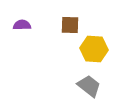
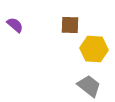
purple semicircle: moved 7 px left; rotated 42 degrees clockwise
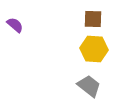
brown square: moved 23 px right, 6 px up
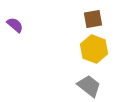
brown square: rotated 12 degrees counterclockwise
yellow hexagon: rotated 16 degrees clockwise
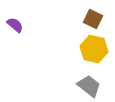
brown square: rotated 36 degrees clockwise
yellow hexagon: rotated 8 degrees counterclockwise
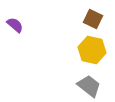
yellow hexagon: moved 2 px left, 1 px down
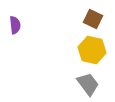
purple semicircle: rotated 42 degrees clockwise
gray trapezoid: moved 1 px left, 2 px up; rotated 15 degrees clockwise
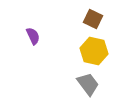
purple semicircle: moved 18 px right, 11 px down; rotated 18 degrees counterclockwise
yellow hexagon: moved 2 px right, 1 px down
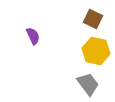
yellow hexagon: moved 2 px right
